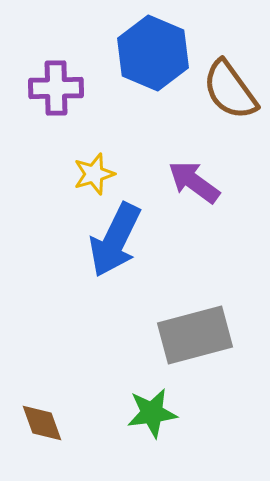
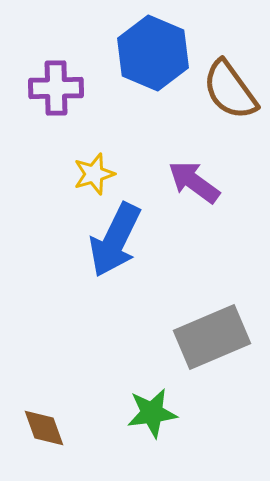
gray rectangle: moved 17 px right, 2 px down; rotated 8 degrees counterclockwise
brown diamond: moved 2 px right, 5 px down
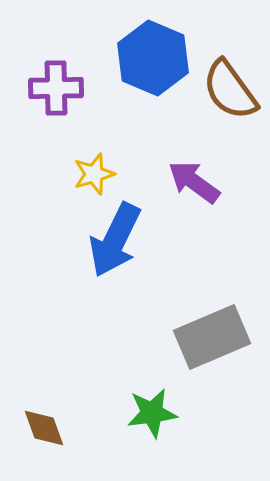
blue hexagon: moved 5 px down
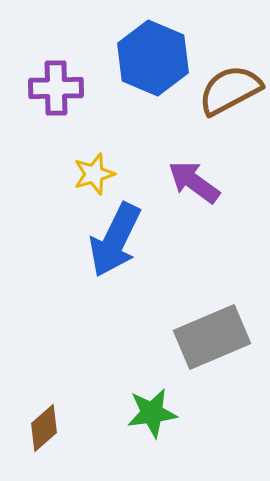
brown semicircle: rotated 98 degrees clockwise
brown diamond: rotated 69 degrees clockwise
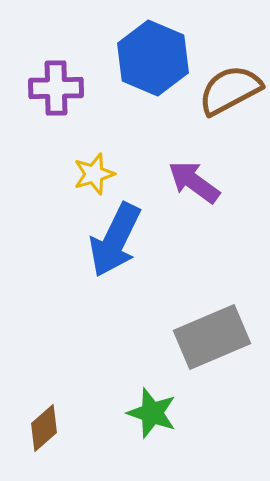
green star: rotated 27 degrees clockwise
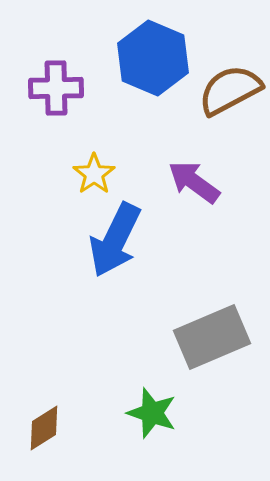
yellow star: rotated 18 degrees counterclockwise
brown diamond: rotated 9 degrees clockwise
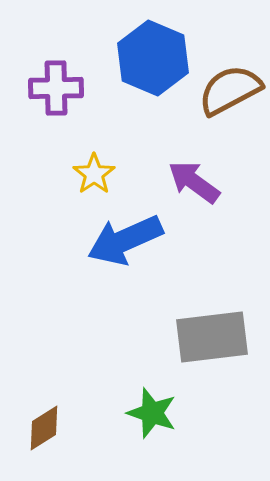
blue arrow: moved 10 px right; rotated 40 degrees clockwise
gray rectangle: rotated 16 degrees clockwise
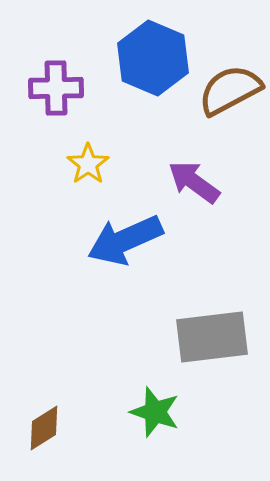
yellow star: moved 6 px left, 10 px up
green star: moved 3 px right, 1 px up
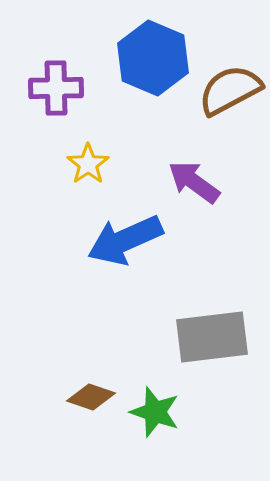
brown diamond: moved 47 px right, 31 px up; rotated 51 degrees clockwise
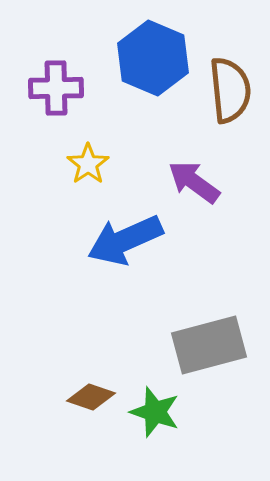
brown semicircle: rotated 112 degrees clockwise
gray rectangle: moved 3 px left, 8 px down; rotated 8 degrees counterclockwise
